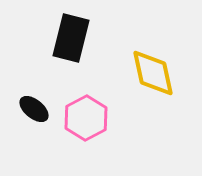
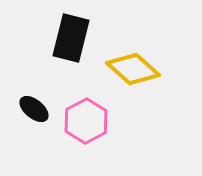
yellow diamond: moved 20 px left, 4 px up; rotated 36 degrees counterclockwise
pink hexagon: moved 3 px down
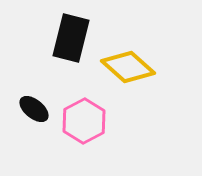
yellow diamond: moved 5 px left, 2 px up
pink hexagon: moved 2 px left
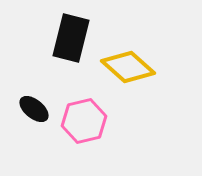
pink hexagon: rotated 15 degrees clockwise
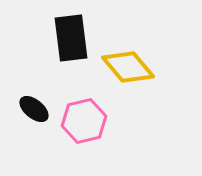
black rectangle: rotated 21 degrees counterclockwise
yellow diamond: rotated 8 degrees clockwise
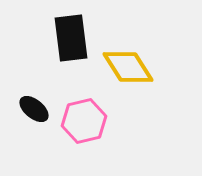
yellow diamond: rotated 8 degrees clockwise
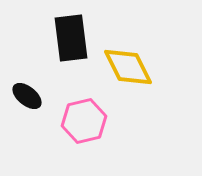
yellow diamond: rotated 6 degrees clockwise
black ellipse: moved 7 px left, 13 px up
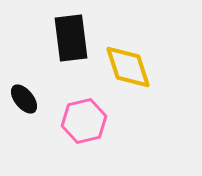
yellow diamond: rotated 8 degrees clockwise
black ellipse: moved 3 px left, 3 px down; rotated 12 degrees clockwise
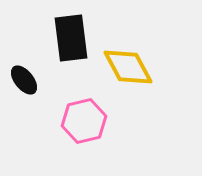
yellow diamond: rotated 10 degrees counterclockwise
black ellipse: moved 19 px up
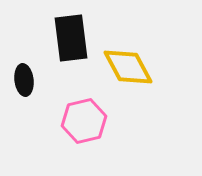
black ellipse: rotated 32 degrees clockwise
